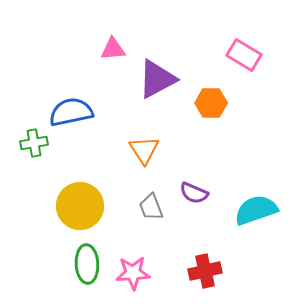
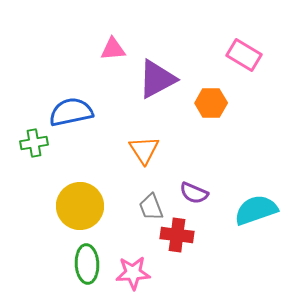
red cross: moved 28 px left, 36 px up; rotated 20 degrees clockwise
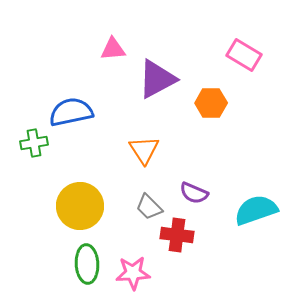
gray trapezoid: moved 2 px left; rotated 24 degrees counterclockwise
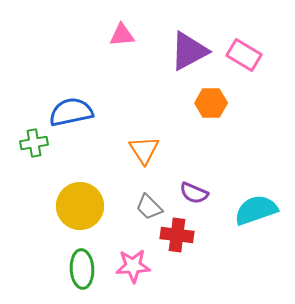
pink triangle: moved 9 px right, 14 px up
purple triangle: moved 32 px right, 28 px up
green ellipse: moved 5 px left, 5 px down
pink star: moved 7 px up
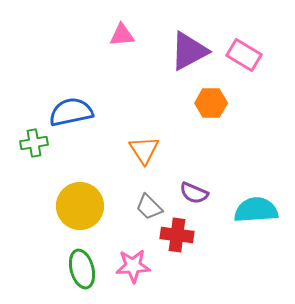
cyan semicircle: rotated 15 degrees clockwise
green ellipse: rotated 12 degrees counterclockwise
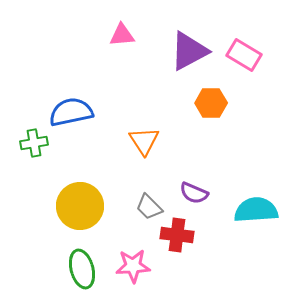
orange triangle: moved 9 px up
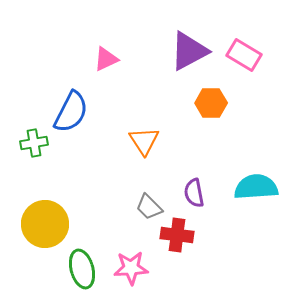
pink triangle: moved 16 px left, 24 px down; rotated 20 degrees counterclockwise
blue semicircle: rotated 129 degrees clockwise
purple semicircle: rotated 56 degrees clockwise
yellow circle: moved 35 px left, 18 px down
cyan semicircle: moved 23 px up
pink star: moved 2 px left, 2 px down
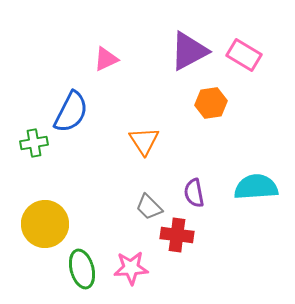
orange hexagon: rotated 8 degrees counterclockwise
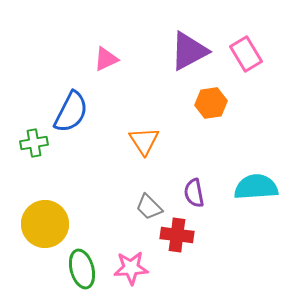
pink rectangle: moved 2 px right, 1 px up; rotated 28 degrees clockwise
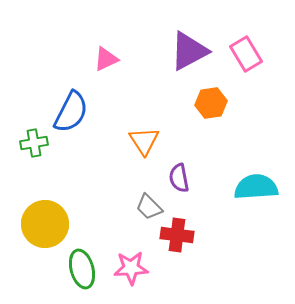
purple semicircle: moved 15 px left, 15 px up
